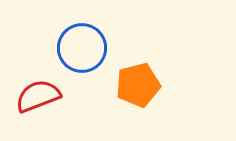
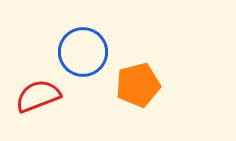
blue circle: moved 1 px right, 4 px down
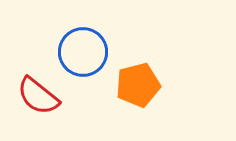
red semicircle: rotated 120 degrees counterclockwise
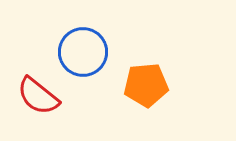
orange pentagon: moved 8 px right; rotated 9 degrees clockwise
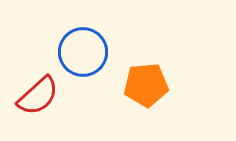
red semicircle: rotated 81 degrees counterclockwise
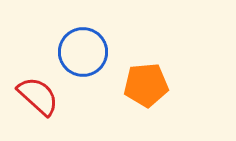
red semicircle: rotated 96 degrees counterclockwise
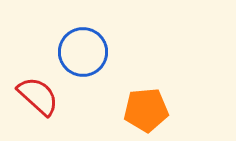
orange pentagon: moved 25 px down
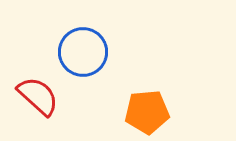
orange pentagon: moved 1 px right, 2 px down
